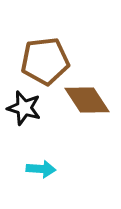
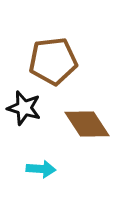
brown pentagon: moved 8 px right
brown diamond: moved 24 px down
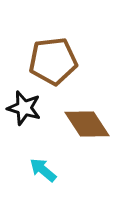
cyan arrow: moved 2 px right, 1 px down; rotated 144 degrees counterclockwise
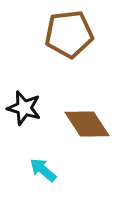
brown pentagon: moved 16 px right, 27 px up
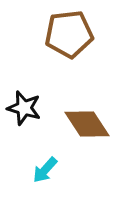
cyan arrow: moved 2 px right; rotated 88 degrees counterclockwise
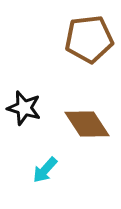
brown pentagon: moved 20 px right, 5 px down
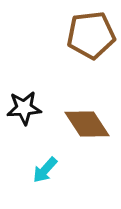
brown pentagon: moved 2 px right, 4 px up
black star: rotated 20 degrees counterclockwise
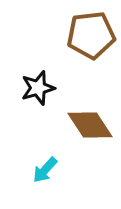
black star: moved 14 px right, 20 px up; rotated 12 degrees counterclockwise
brown diamond: moved 3 px right, 1 px down
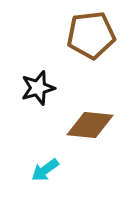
brown diamond: rotated 51 degrees counterclockwise
cyan arrow: rotated 12 degrees clockwise
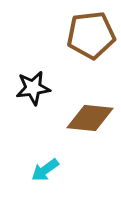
black star: moved 5 px left; rotated 8 degrees clockwise
brown diamond: moved 7 px up
